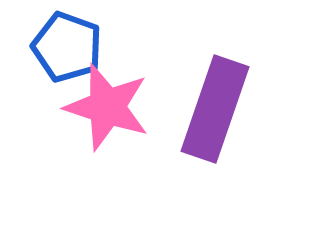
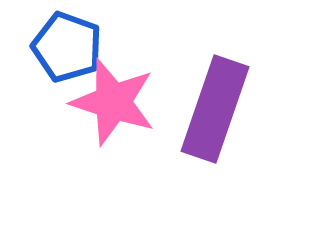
pink star: moved 6 px right, 5 px up
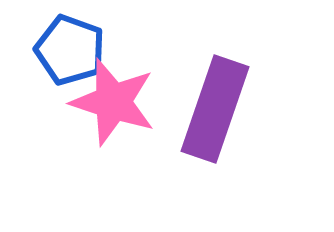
blue pentagon: moved 3 px right, 3 px down
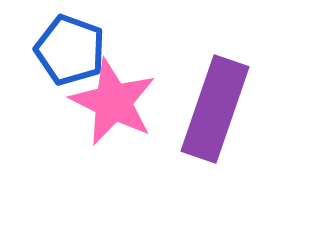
pink star: rotated 8 degrees clockwise
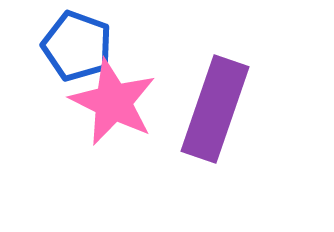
blue pentagon: moved 7 px right, 4 px up
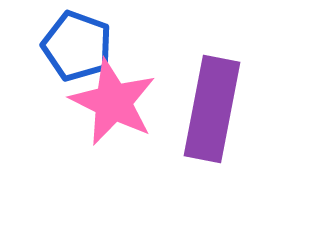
purple rectangle: moved 3 px left; rotated 8 degrees counterclockwise
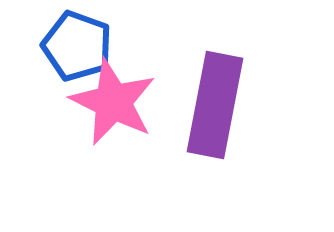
purple rectangle: moved 3 px right, 4 px up
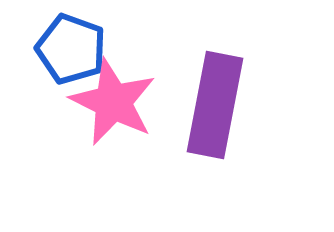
blue pentagon: moved 6 px left, 3 px down
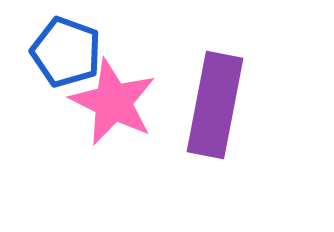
blue pentagon: moved 5 px left, 3 px down
